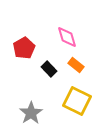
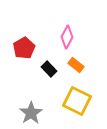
pink diamond: rotated 45 degrees clockwise
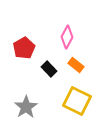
gray star: moved 5 px left, 6 px up
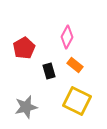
orange rectangle: moved 1 px left
black rectangle: moved 2 px down; rotated 28 degrees clockwise
gray star: rotated 20 degrees clockwise
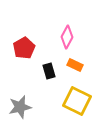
orange rectangle: rotated 14 degrees counterclockwise
gray star: moved 6 px left
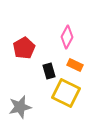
yellow square: moved 11 px left, 8 px up
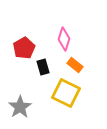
pink diamond: moved 3 px left, 2 px down; rotated 10 degrees counterclockwise
orange rectangle: rotated 14 degrees clockwise
black rectangle: moved 6 px left, 4 px up
gray star: rotated 20 degrees counterclockwise
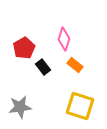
black rectangle: rotated 21 degrees counterclockwise
yellow square: moved 14 px right, 13 px down; rotated 8 degrees counterclockwise
gray star: rotated 25 degrees clockwise
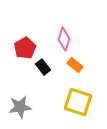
red pentagon: moved 1 px right
yellow square: moved 2 px left, 4 px up
